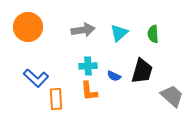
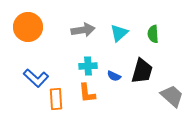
orange L-shape: moved 2 px left, 2 px down
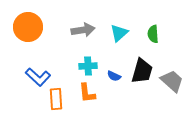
blue L-shape: moved 2 px right, 1 px up
gray trapezoid: moved 15 px up
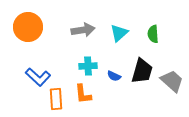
orange L-shape: moved 4 px left, 1 px down
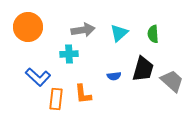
cyan cross: moved 19 px left, 12 px up
black trapezoid: moved 1 px right, 2 px up
blue semicircle: rotated 32 degrees counterclockwise
orange rectangle: rotated 10 degrees clockwise
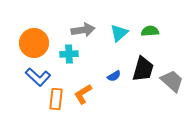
orange circle: moved 6 px right, 16 px down
green semicircle: moved 3 px left, 3 px up; rotated 90 degrees clockwise
blue semicircle: rotated 24 degrees counterclockwise
orange L-shape: rotated 65 degrees clockwise
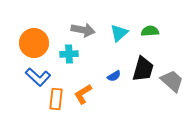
gray arrow: rotated 20 degrees clockwise
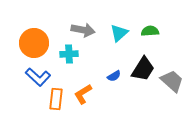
black trapezoid: rotated 16 degrees clockwise
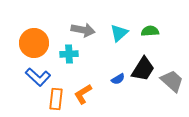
blue semicircle: moved 4 px right, 3 px down
